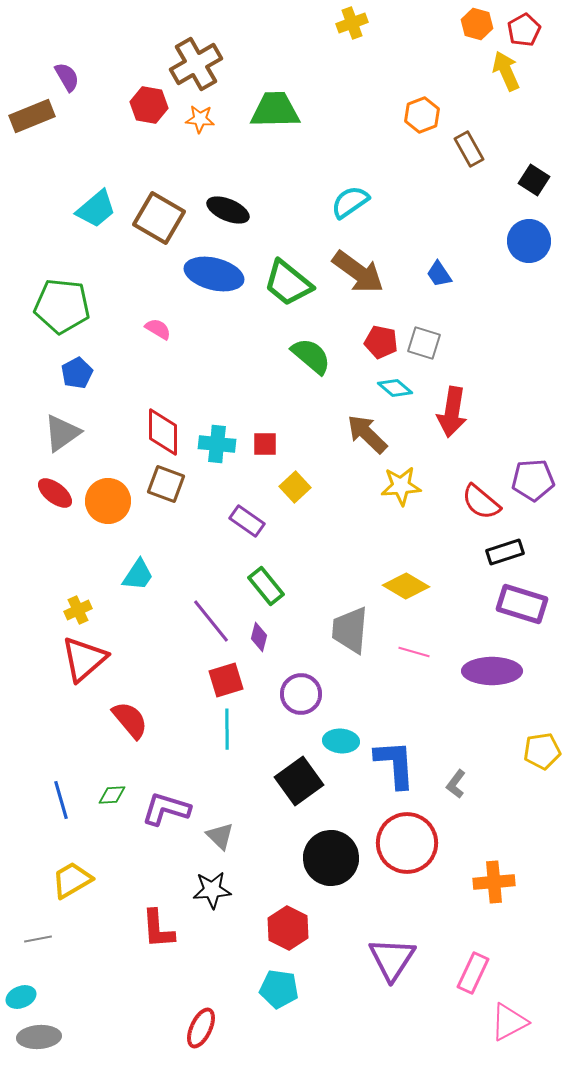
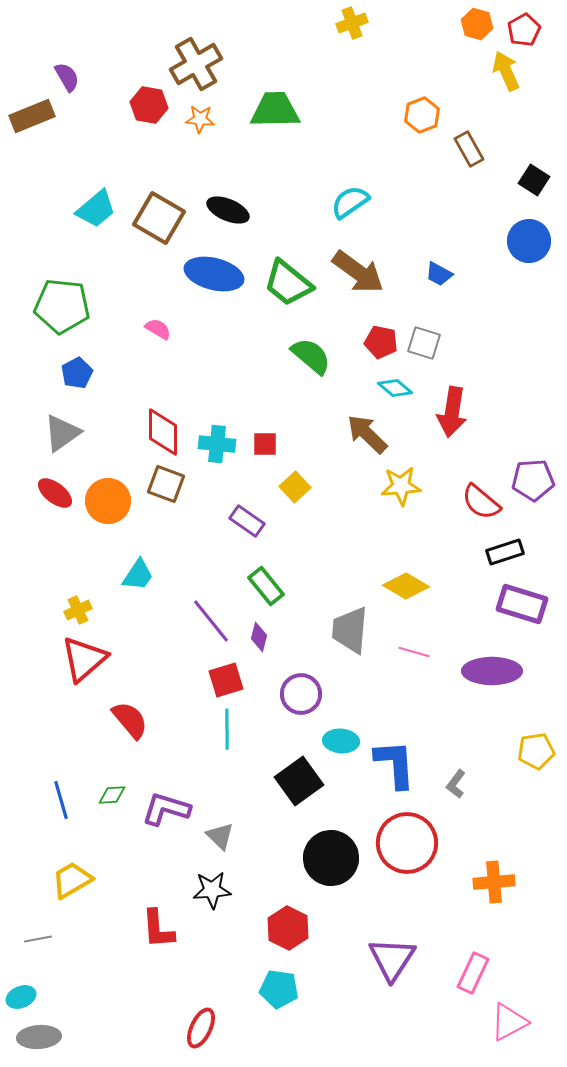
blue trapezoid at (439, 274): rotated 28 degrees counterclockwise
yellow pentagon at (542, 751): moved 6 px left
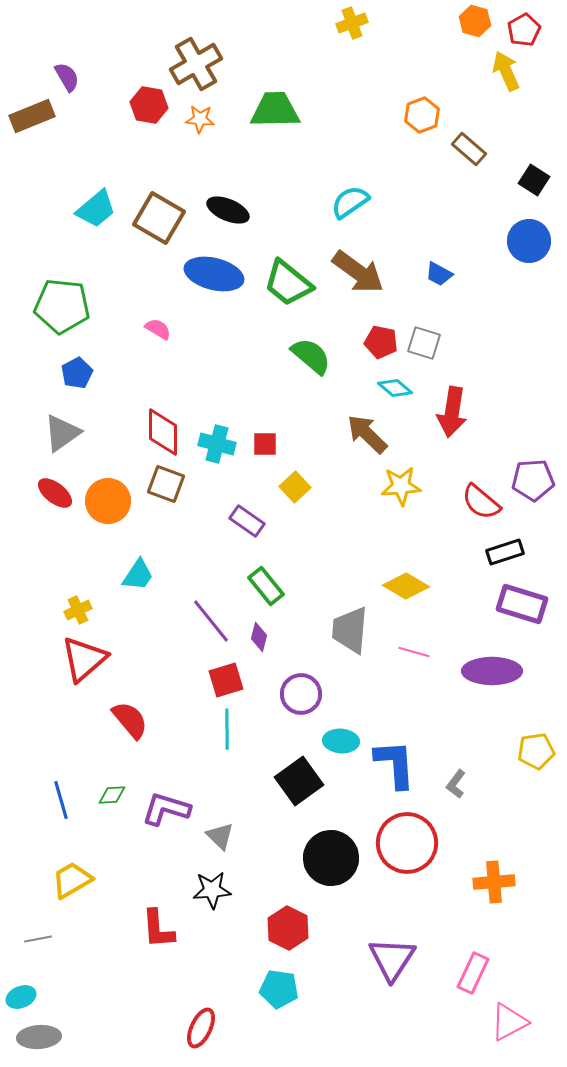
orange hexagon at (477, 24): moved 2 px left, 3 px up
brown rectangle at (469, 149): rotated 20 degrees counterclockwise
cyan cross at (217, 444): rotated 9 degrees clockwise
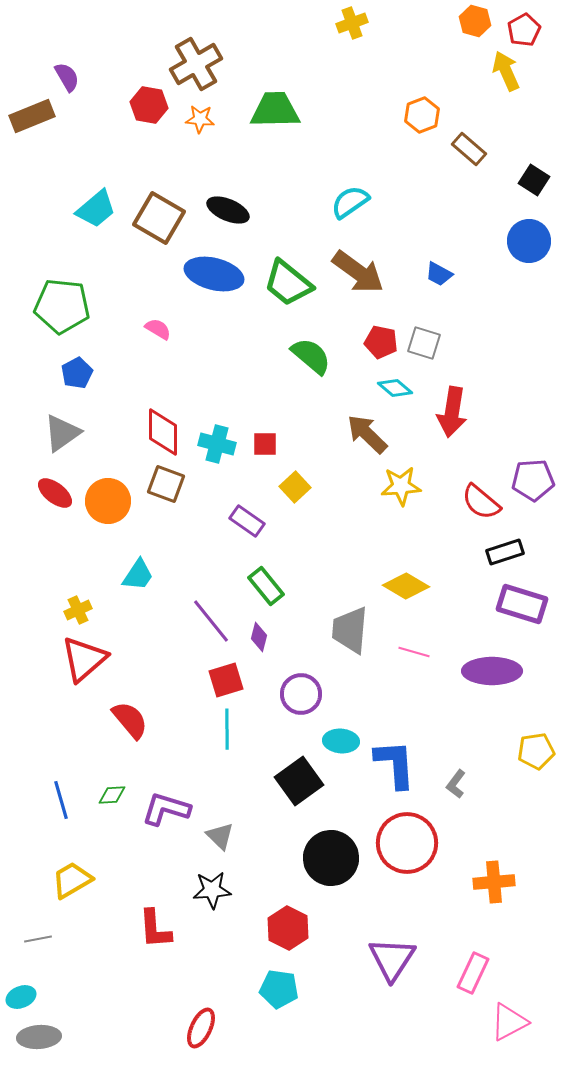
red L-shape at (158, 929): moved 3 px left
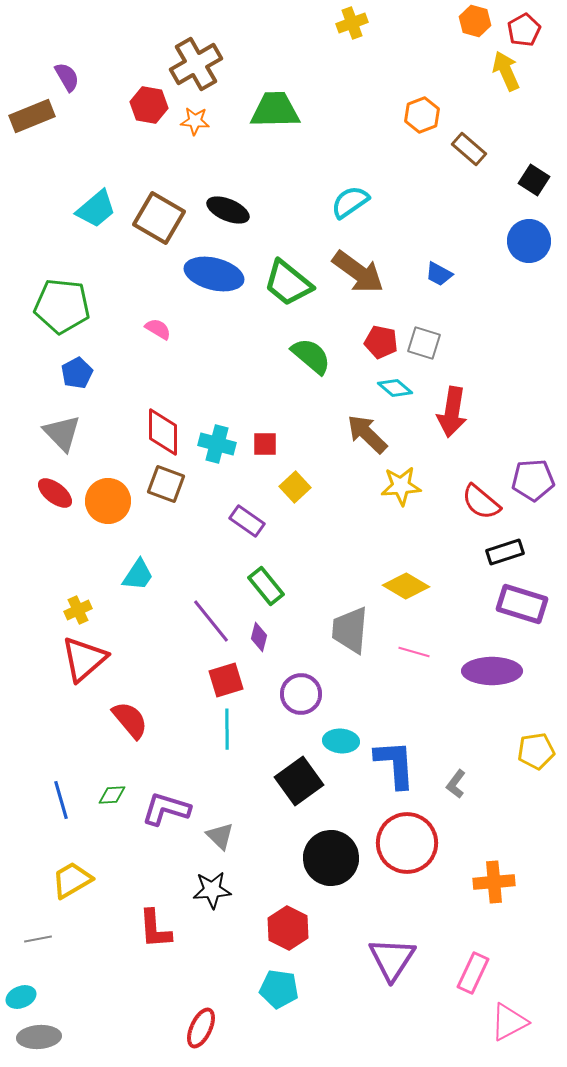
orange star at (200, 119): moved 5 px left, 2 px down
gray triangle at (62, 433): rotated 39 degrees counterclockwise
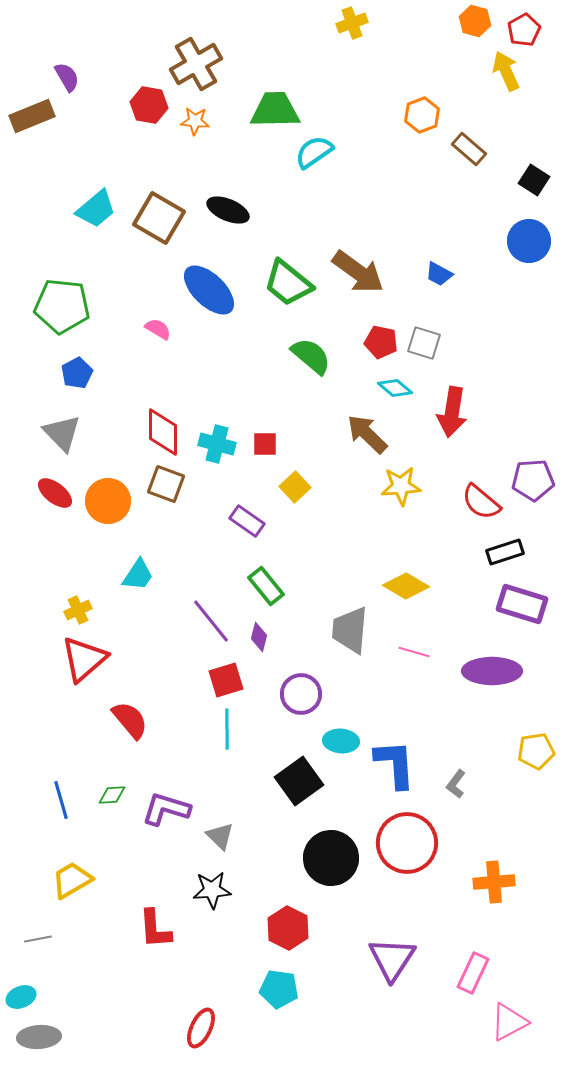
cyan semicircle at (350, 202): moved 36 px left, 50 px up
blue ellipse at (214, 274): moved 5 px left, 16 px down; rotated 30 degrees clockwise
